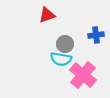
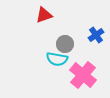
red triangle: moved 3 px left
blue cross: rotated 28 degrees counterclockwise
cyan semicircle: moved 4 px left
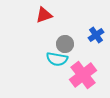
pink cross: rotated 12 degrees clockwise
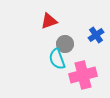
red triangle: moved 5 px right, 6 px down
cyan semicircle: rotated 60 degrees clockwise
pink cross: rotated 24 degrees clockwise
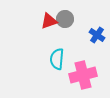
blue cross: moved 1 px right; rotated 21 degrees counterclockwise
gray circle: moved 25 px up
cyan semicircle: rotated 25 degrees clockwise
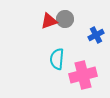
blue cross: moved 1 px left; rotated 28 degrees clockwise
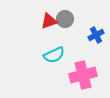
cyan semicircle: moved 3 px left, 4 px up; rotated 120 degrees counterclockwise
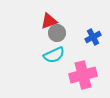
gray circle: moved 8 px left, 14 px down
blue cross: moved 3 px left, 2 px down
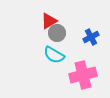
red triangle: rotated 12 degrees counterclockwise
blue cross: moved 2 px left
cyan semicircle: rotated 55 degrees clockwise
